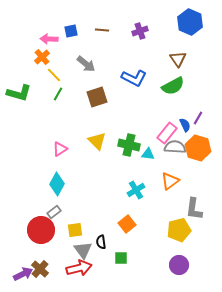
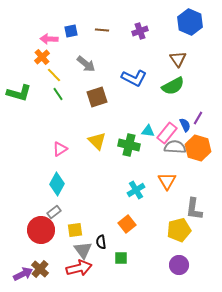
green line: rotated 64 degrees counterclockwise
cyan triangle: moved 23 px up
orange triangle: moved 3 px left; rotated 24 degrees counterclockwise
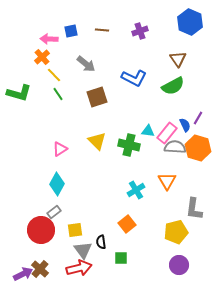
yellow pentagon: moved 3 px left, 2 px down
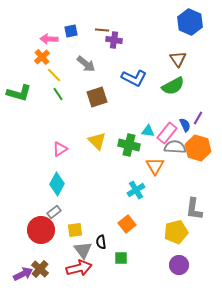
purple cross: moved 26 px left, 9 px down; rotated 28 degrees clockwise
orange triangle: moved 12 px left, 15 px up
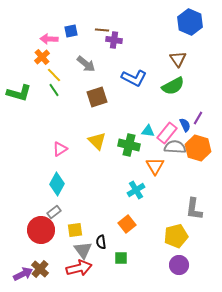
green line: moved 4 px left, 4 px up
yellow pentagon: moved 4 px down
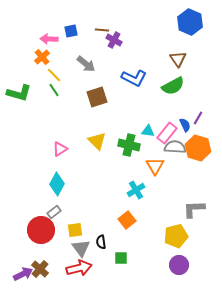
purple cross: rotated 21 degrees clockwise
gray L-shape: rotated 80 degrees clockwise
orange square: moved 4 px up
gray triangle: moved 2 px left, 2 px up
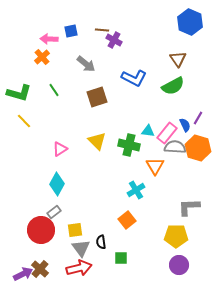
yellow line: moved 30 px left, 46 px down
gray L-shape: moved 5 px left, 2 px up
yellow pentagon: rotated 15 degrees clockwise
